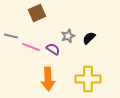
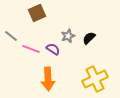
gray line: rotated 24 degrees clockwise
pink line: moved 2 px down
yellow cross: moved 7 px right; rotated 25 degrees counterclockwise
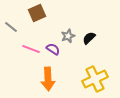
gray line: moved 9 px up
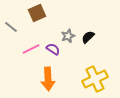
black semicircle: moved 1 px left, 1 px up
pink line: rotated 48 degrees counterclockwise
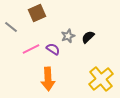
yellow cross: moved 6 px right; rotated 15 degrees counterclockwise
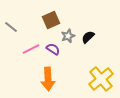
brown square: moved 14 px right, 7 px down
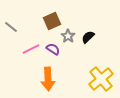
brown square: moved 1 px right, 1 px down
gray star: rotated 16 degrees counterclockwise
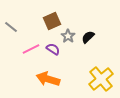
orange arrow: rotated 110 degrees clockwise
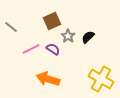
yellow cross: rotated 20 degrees counterclockwise
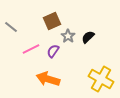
purple semicircle: moved 2 px down; rotated 88 degrees counterclockwise
